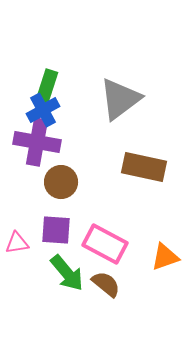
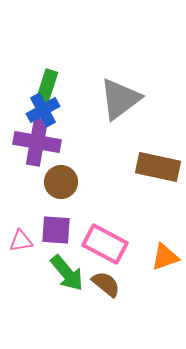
brown rectangle: moved 14 px right
pink triangle: moved 4 px right, 2 px up
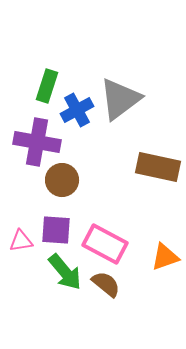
blue cross: moved 34 px right
brown circle: moved 1 px right, 2 px up
green arrow: moved 2 px left, 1 px up
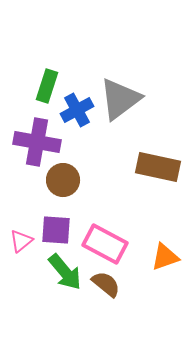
brown circle: moved 1 px right
pink triangle: rotated 30 degrees counterclockwise
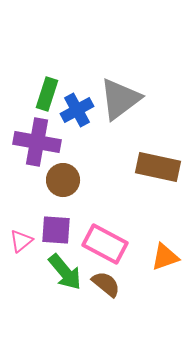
green rectangle: moved 8 px down
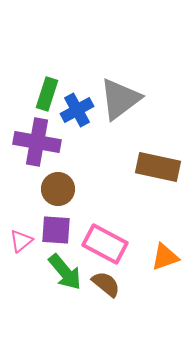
brown circle: moved 5 px left, 9 px down
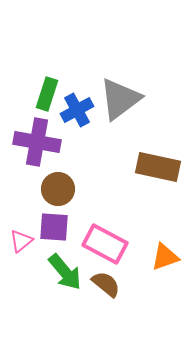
purple square: moved 2 px left, 3 px up
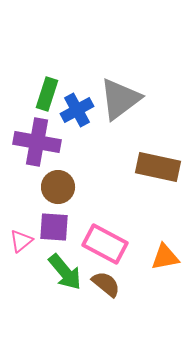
brown circle: moved 2 px up
orange triangle: rotated 8 degrees clockwise
